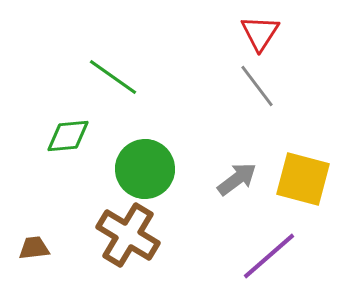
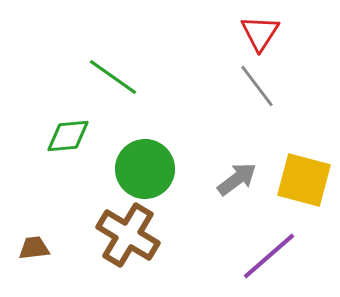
yellow square: moved 1 px right, 1 px down
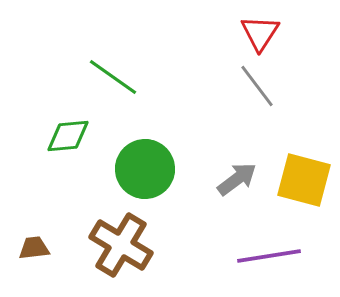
brown cross: moved 7 px left, 10 px down
purple line: rotated 32 degrees clockwise
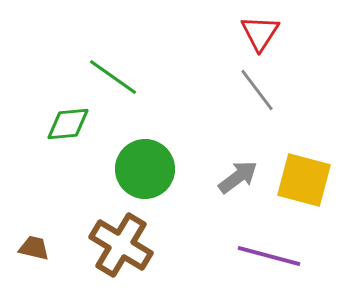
gray line: moved 4 px down
green diamond: moved 12 px up
gray arrow: moved 1 px right, 2 px up
brown trapezoid: rotated 20 degrees clockwise
purple line: rotated 24 degrees clockwise
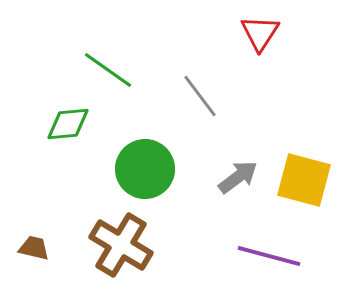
green line: moved 5 px left, 7 px up
gray line: moved 57 px left, 6 px down
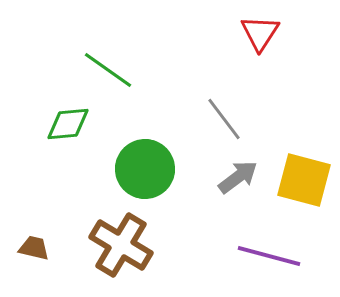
gray line: moved 24 px right, 23 px down
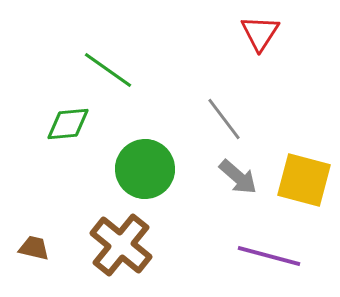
gray arrow: rotated 78 degrees clockwise
brown cross: rotated 8 degrees clockwise
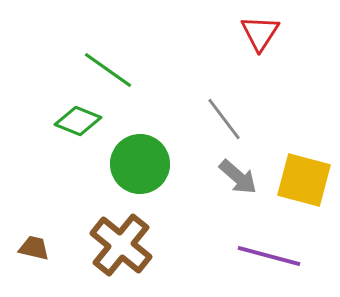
green diamond: moved 10 px right, 3 px up; rotated 27 degrees clockwise
green circle: moved 5 px left, 5 px up
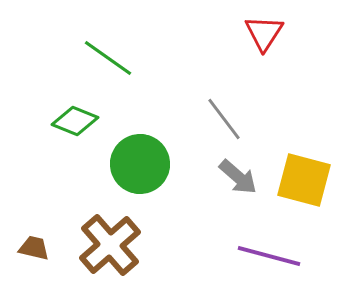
red triangle: moved 4 px right
green line: moved 12 px up
green diamond: moved 3 px left
brown cross: moved 11 px left; rotated 10 degrees clockwise
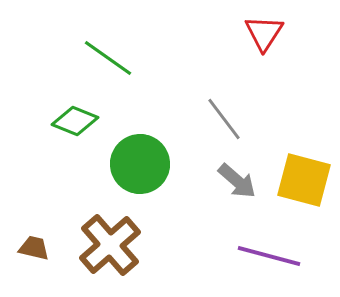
gray arrow: moved 1 px left, 4 px down
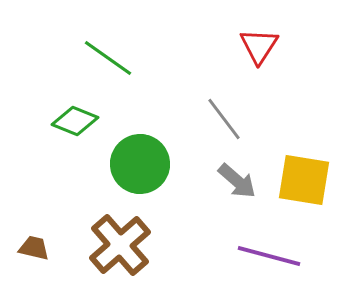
red triangle: moved 5 px left, 13 px down
yellow square: rotated 6 degrees counterclockwise
brown cross: moved 10 px right
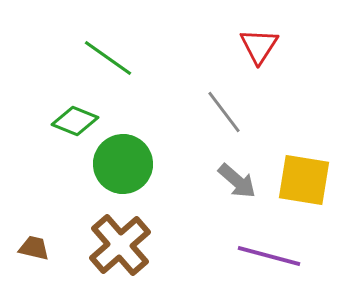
gray line: moved 7 px up
green circle: moved 17 px left
